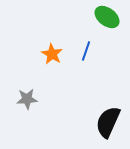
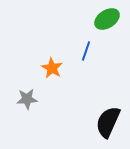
green ellipse: moved 2 px down; rotated 70 degrees counterclockwise
orange star: moved 14 px down
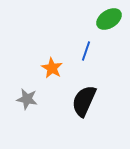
green ellipse: moved 2 px right
gray star: rotated 15 degrees clockwise
black semicircle: moved 24 px left, 21 px up
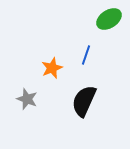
blue line: moved 4 px down
orange star: rotated 20 degrees clockwise
gray star: rotated 10 degrees clockwise
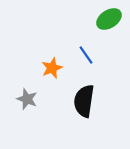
blue line: rotated 54 degrees counterclockwise
black semicircle: rotated 16 degrees counterclockwise
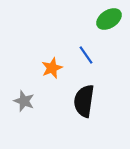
gray star: moved 3 px left, 2 px down
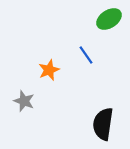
orange star: moved 3 px left, 2 px down
black semicircle: moved 19 px right, 23 px down
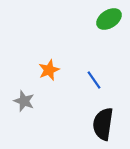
blue line: moved 8 px right, 25 px down
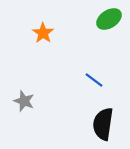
orange star: moved 6 px left, 37 px up; rotated 15 degrees counterclockwise
blue line: rotated 18 degrees counterclockwise
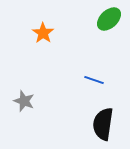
green ellipse: rotated 10 degrees counterclockwise
blue line: rotated 18 degrees counterclockwise
